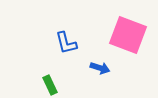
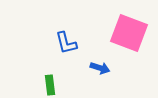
pink square: moved 1 px right, 2 px up
green rectangle: rotated 18 degrees clockwise
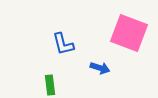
blue L-shape: moved 3 px left, 1 px down
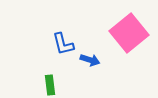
pink square: rotated 30 degrees clockwise
blue arrow: moved 10 px left, 8 px up
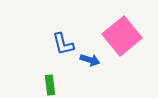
pink square: moved 7 px left, 3 px down
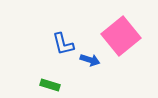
pink square: moved 1 px left
green rectangle: rotated 66 degrees counterclockwise
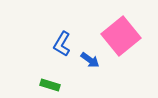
blue L-shape: moved 1 px left; rotated 45 degrees clockwise
blue arrow: rotated 18 degrees clockwise
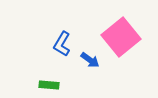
pink square: moved 1 px down
green rectangle: moved 1 px left; rotated 12 degrees counterclockwise
